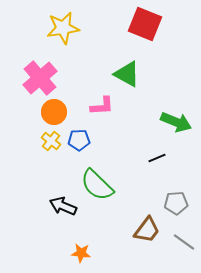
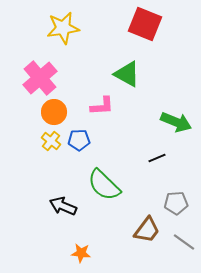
green semicircle: moved 7 px right
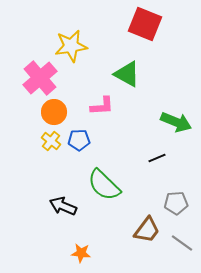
yellow star: moved 8 px right, 18 px down
gray line: moved 2 px left, 1 px down
